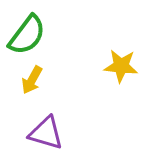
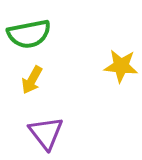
green semicircle: moved 2 px right, 1 px up; rotated 42 degrees clockwise
purple triangle: rotated 36 degrees clockwise
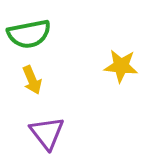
yellow arrow: rotated 52 degrees counterclockwise
purple triangle: moved 1 px right
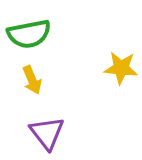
yellow star: moved 2 px down
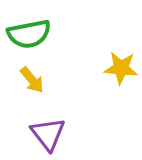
yellow arrow: rotated 16 degrees counterclockwise
purple triangle: moved 1 px right, 1 px down
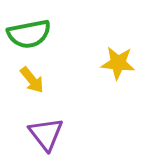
yellow star: moved 3 px left, 5 px up
purple triangle: moved 2 px left
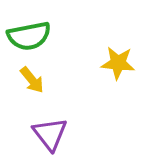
green semicircle: moved 2 px down
purple triangle: moved 4 px right
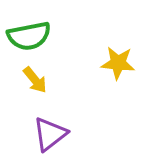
yellow arrow: moved 3 px right
purple triangle: rotated 30 degrees clockwise
